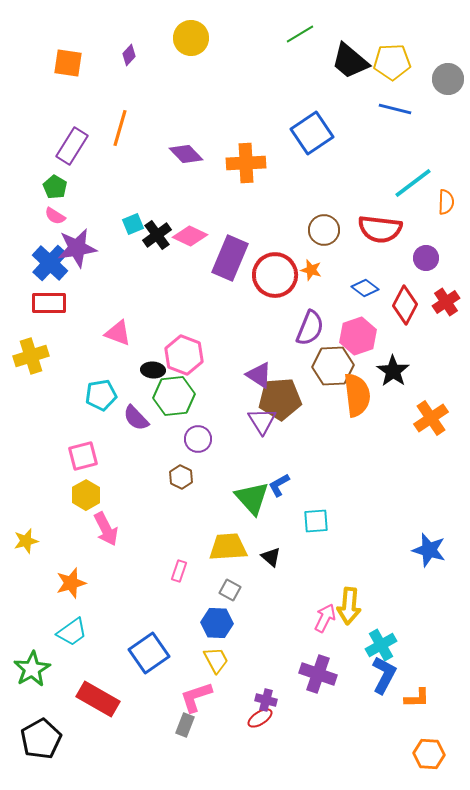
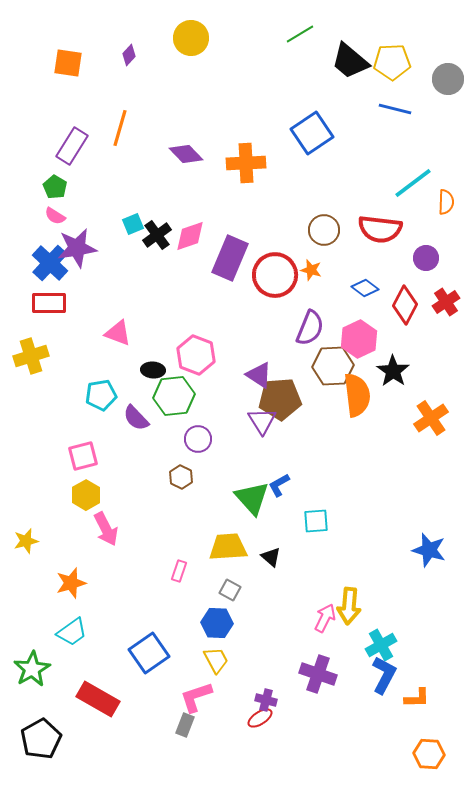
pink diamond at (190, 236): rotated 44 degrees counterclockwise
pink hexagon at (358, 336): moved 1 px right, 3 px down; rotated 6 degrees counterclockwise
pink hexagon at (184, 355): moved 12 px right
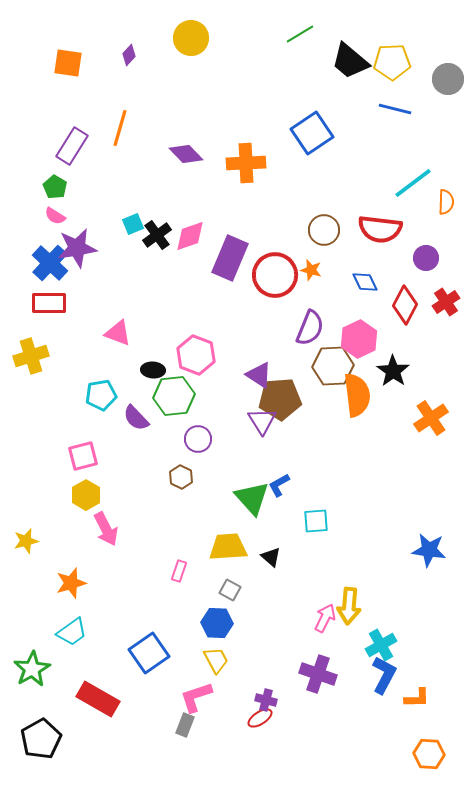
blue diamond at (365, 288): moved 6 px up; rotated 28 degrees clockwise
blue star at (429, 550): rotated 8 degrees counterclockwise
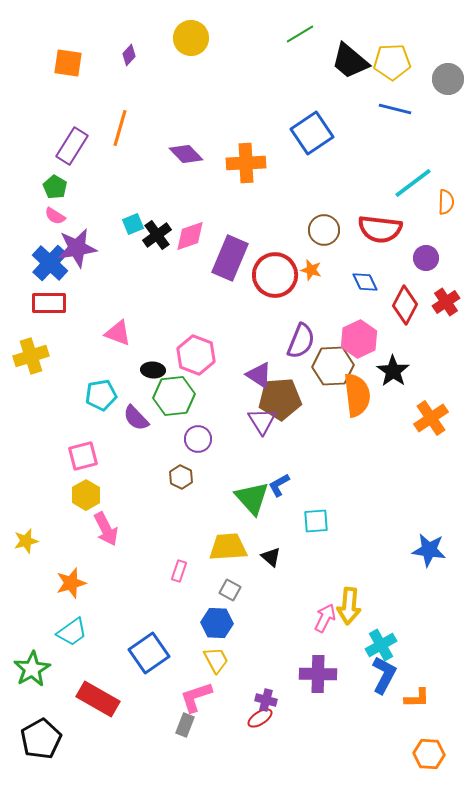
purple semicircle at (310, 328): moved 9 px left, 13 px down
purple cross at (318, 674): rotated 18 degrees counterclockwise
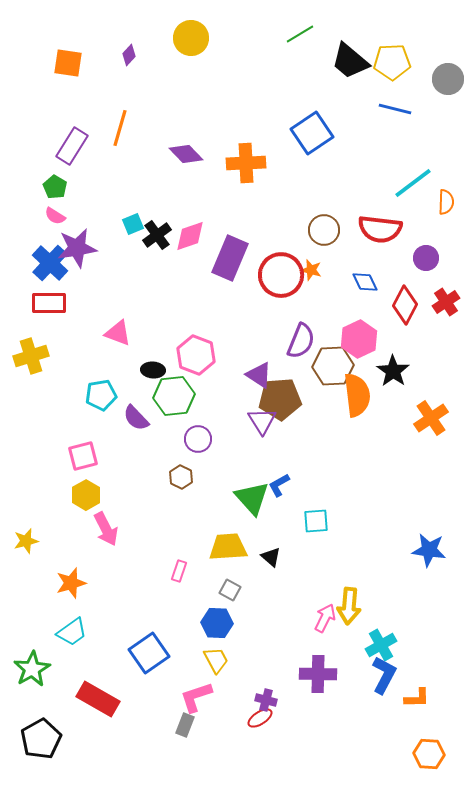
red circle at (275, 275): moved 6 px right
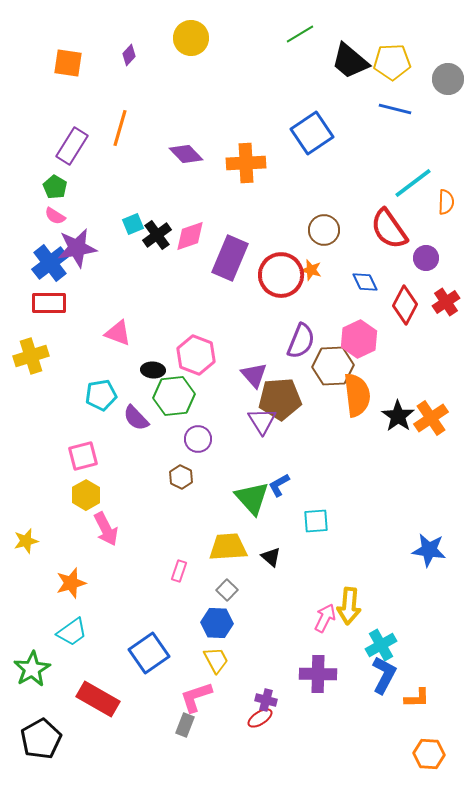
red semicircle at (380, 229): moved 9 px right; rotated 48 degrees clockwise
blue cross at (50, 263): rotated 9 degrees clockwise
black star at (393, 371): moved 5 px right, 45 px down
purple triangle at (259, 375): moved 5 px left; rotated 16 degrees clockwise
gray square at (230, 590): moved 3 px left; rotated 15 degrees clockwise
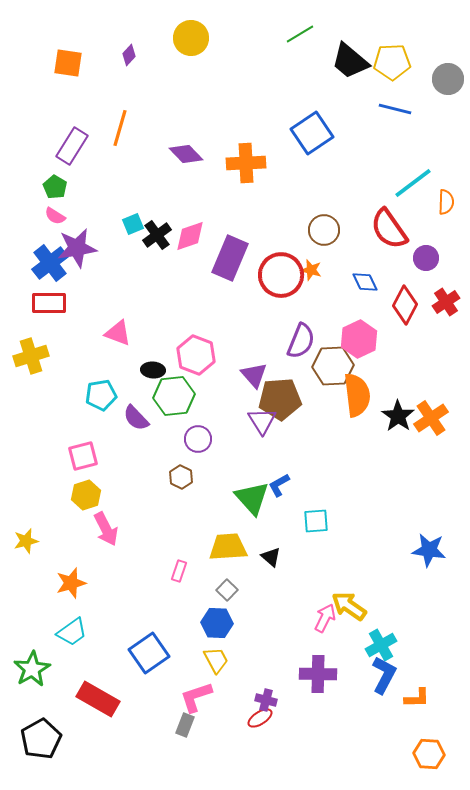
yellow hexagon at (86, 495): rotated 12 degrees clockwise
yellow arrow at (349, 606): rotated 120 degrees clockwise
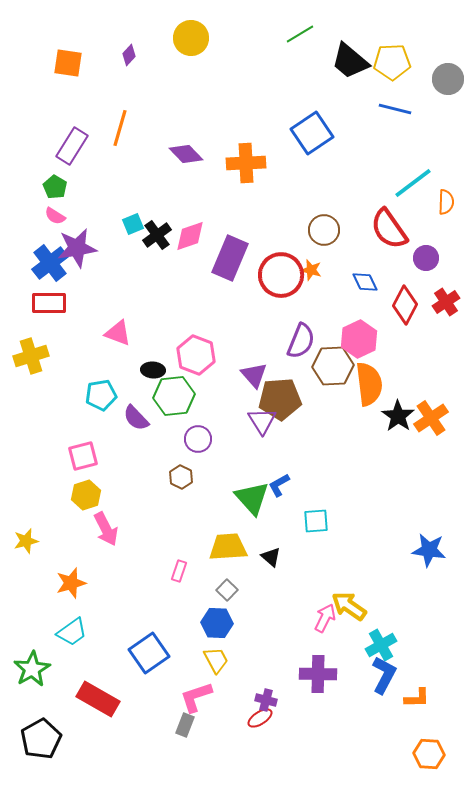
orange semicircle at (357, 395): moved 12 px right, 11 px up
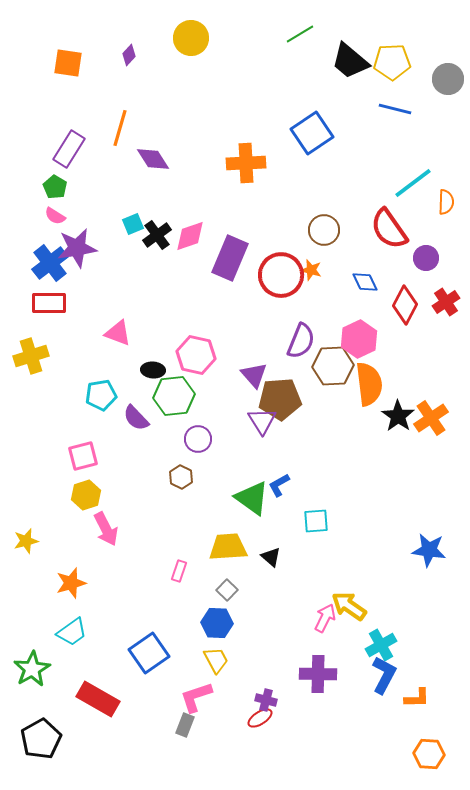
purple rectangle at (72, 146): moved 3 px left, 3 px down
purple diamond at (186, 154): moved 33 px left, 5 px down; rotated 12 degrees clockwise
pink hexagon at (196, 355): rotated 9 degrees counterclockwise
green triangle at (252, 498): rotated 12 degrees counterclockwise
